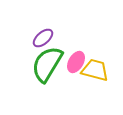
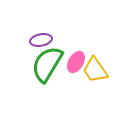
purple ellipse: moved 2 px left, 2 px down; rotated 30 degrees clockwise
yellow trapezoid: rotated 140 degrees counterclockwise
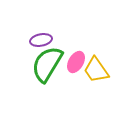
yellow trapezoid: moved 1 px right
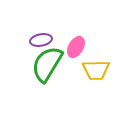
pink ellipse: moved 15 px up
yellow trapezoid: rotated 56 degrees counterclockwise
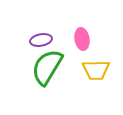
pink ellipse: moved 6 px right, 8 px up; rotated 40 degrees counterclockwise
green semicircle: moved 3 px down
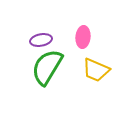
pink ellipse: moved 1 px right, 2 px up; rotated 15 degrees clockwise
yellow trapezoid: rotated 24 degrees clockwise
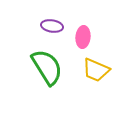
purple ellipse: moved 11 px right, 14 px up; rotated 20 degrees clockwise
green semicircle: rotated 117 degrees clockwise
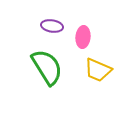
yellow trapezoid: moved 2 px right
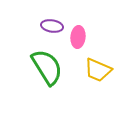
pink ellipse: moved 5 px left
